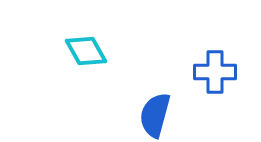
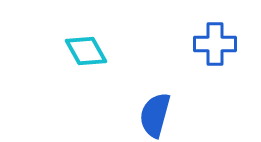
blue cross: moved 28 px up
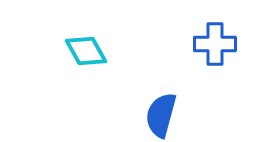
blue semicircle: moved 6 px right
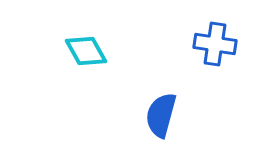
blue cross: rotated 9 degrees clockwise
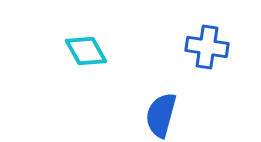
blue cross: moved 8 px left, 3 px down
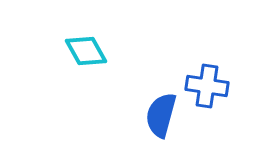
blue cross: moved 39 px down
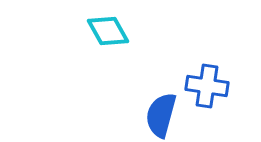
cyan diamond: moved 22 px right, 20 px up
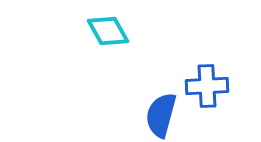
blue cross: rotated 12 degrees counterclockwise
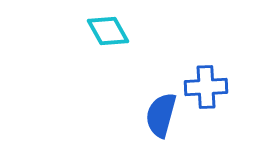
blue cross: moved 1 px left, 1 px down
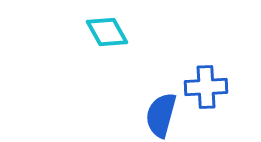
cyan diamond: moved 1 px left, 1 px down
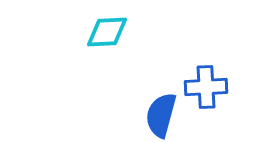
cyan diamond: rotated 63 degrees counterclockwise
